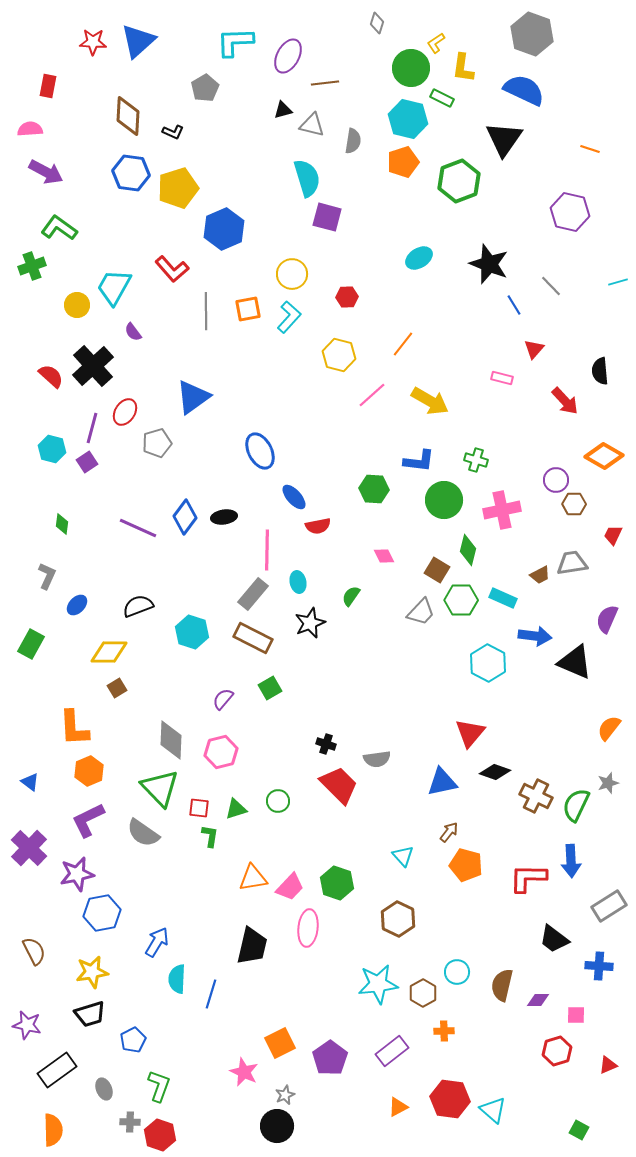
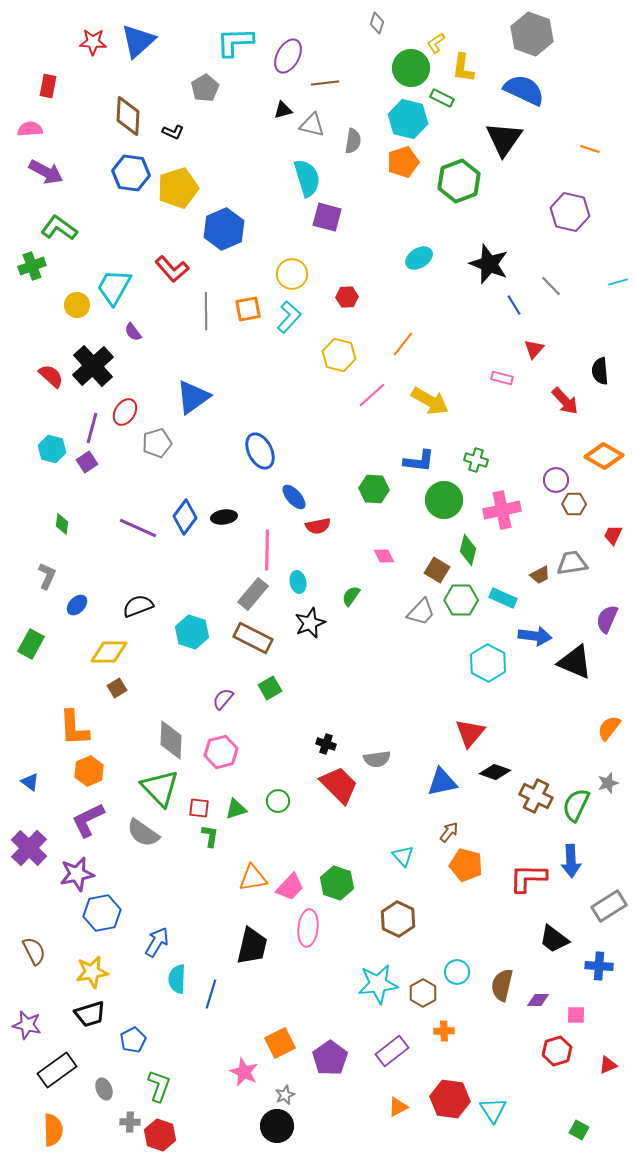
cyan triangle at (493, 1110): rotated 16 degrees clockwise
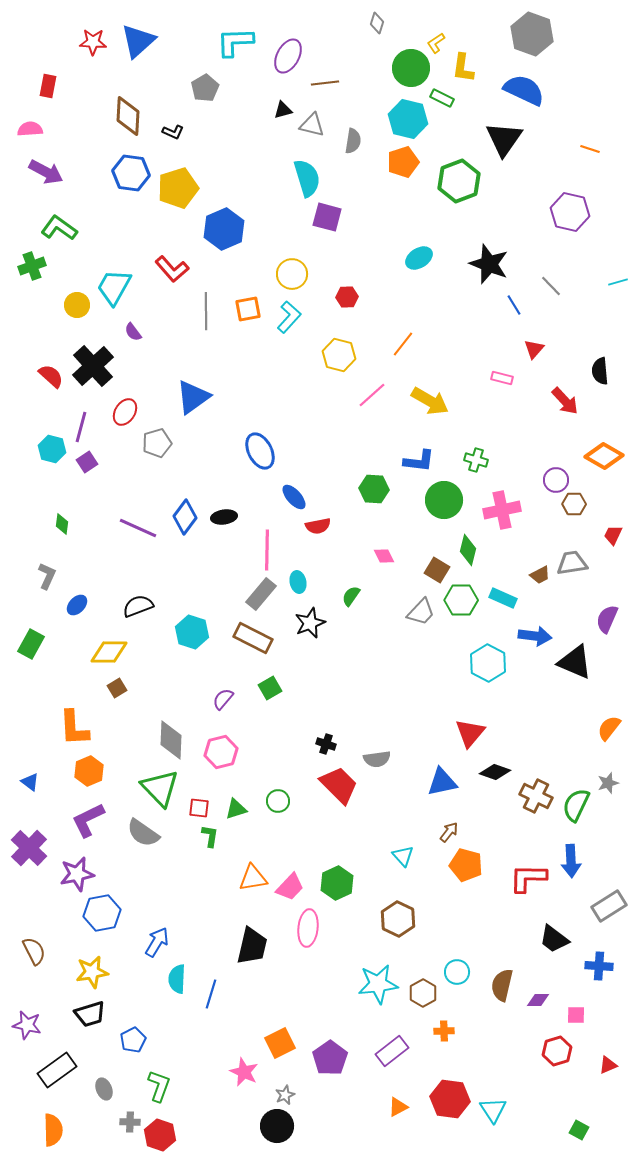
purple line at (92, 428): moved 11 px left, 1 px up
gray rectangle at (253, 594): moved 8 px right
green hexagon at (337, 883): rotated 16 degrees clockwise
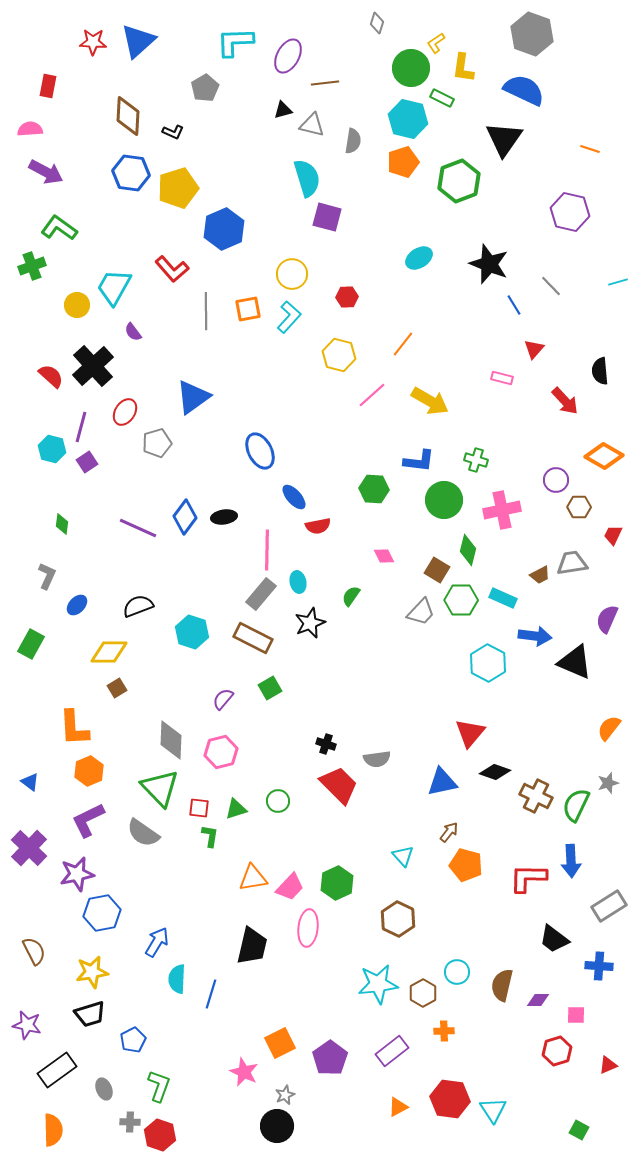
brown hexagon at (574, 504): moved 5 px right, 3 px down
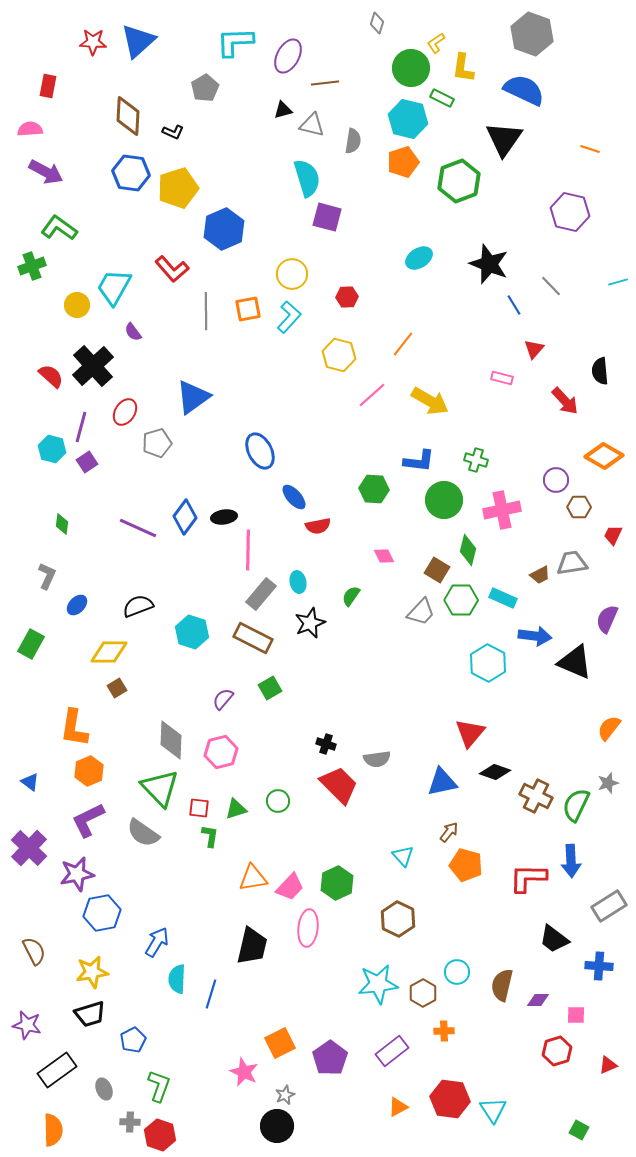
pink line at (267, 550): moved 19 px left
orange L-shape at (74, 728): rotated 12 degrees clockwise
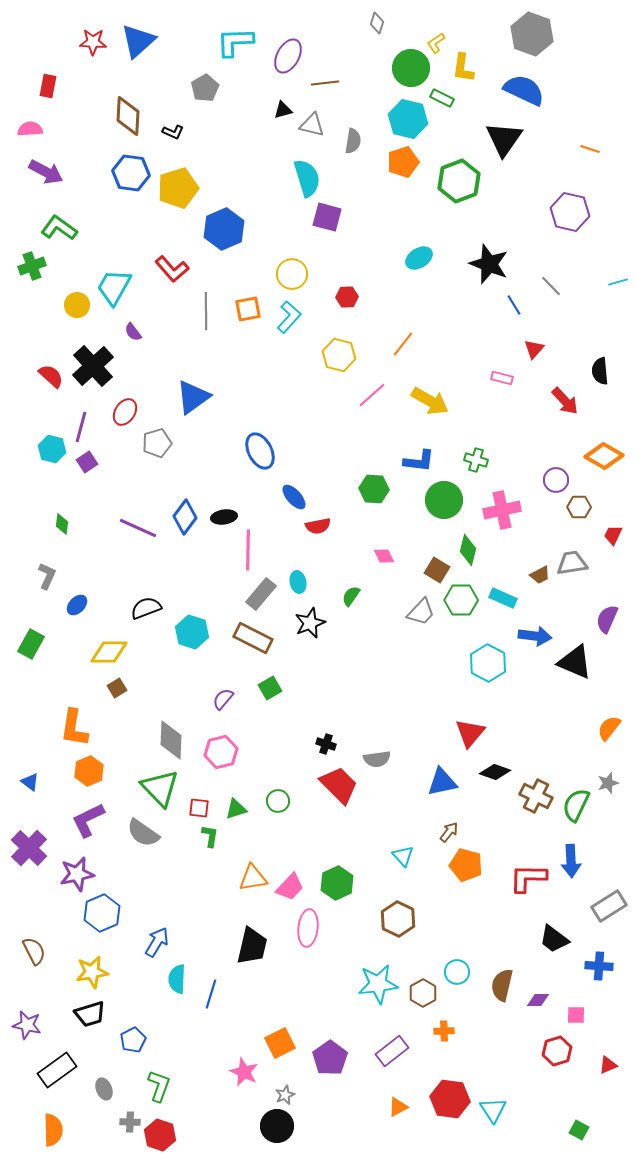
black semicircle at (138, 606): moved 8 px right, 2 px down
blue hexagon at (102, 913): rotated 12 degrees counterclockwise
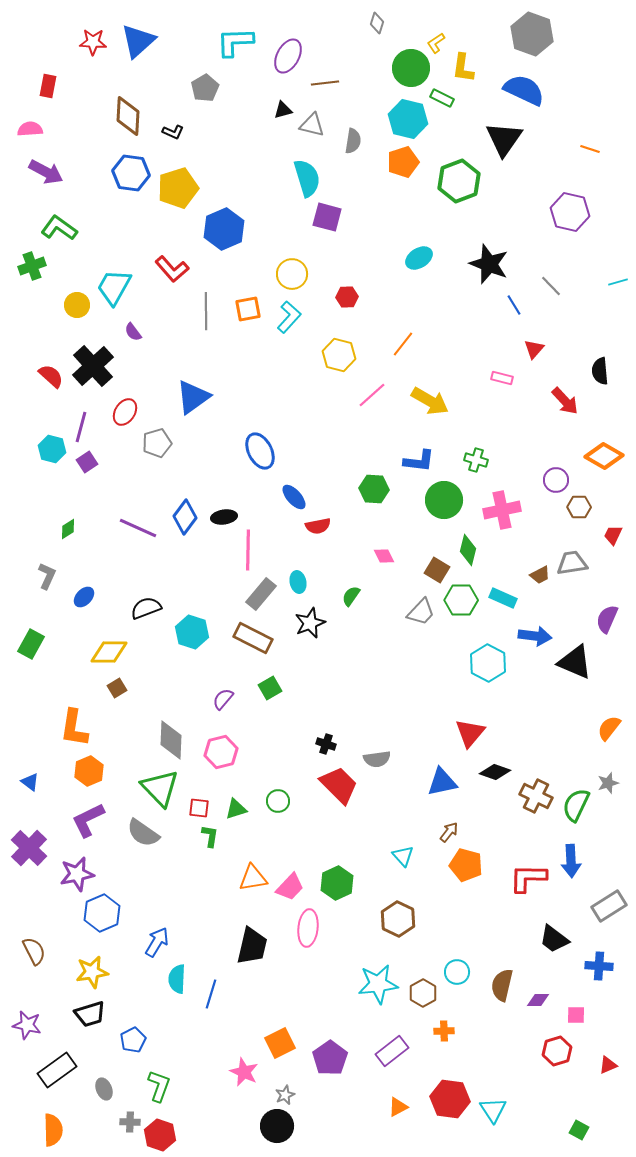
green diamond at (62, 524): moved 6 px right, 5 px down; rotated 50 degrees clockwise
blue ellipse at (77, 605): moved 7 px right, 8 px up
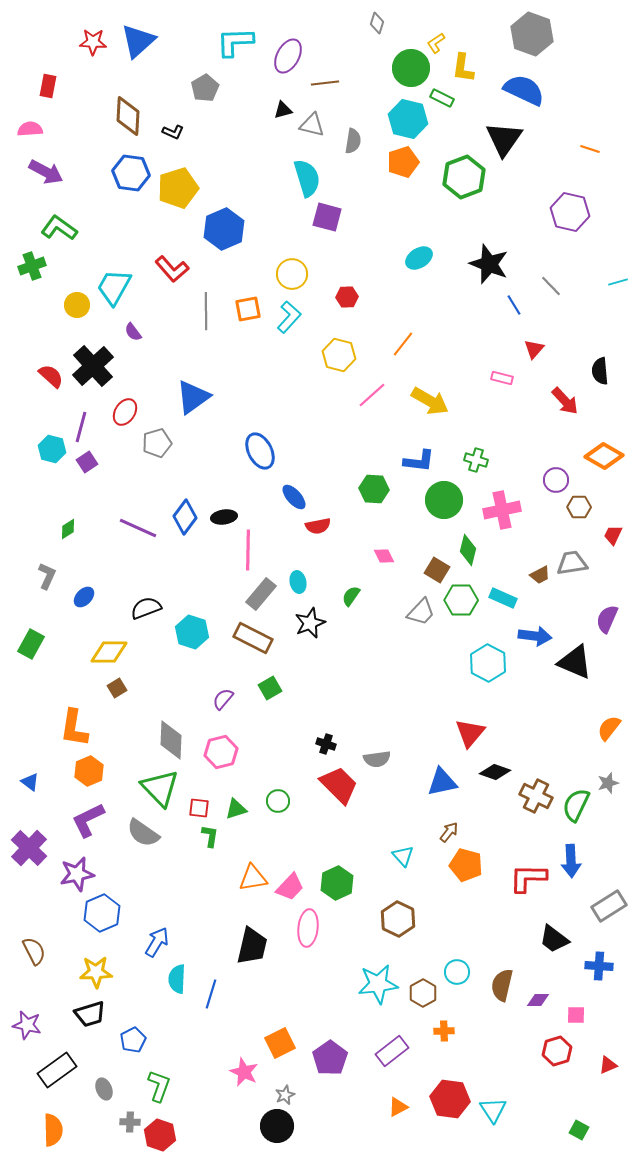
green hexagon at (459, 181): moved 5 px right, 4 px up
yellow star at (92, 972): moved 4 px right; rotated 8 degrees clockwise
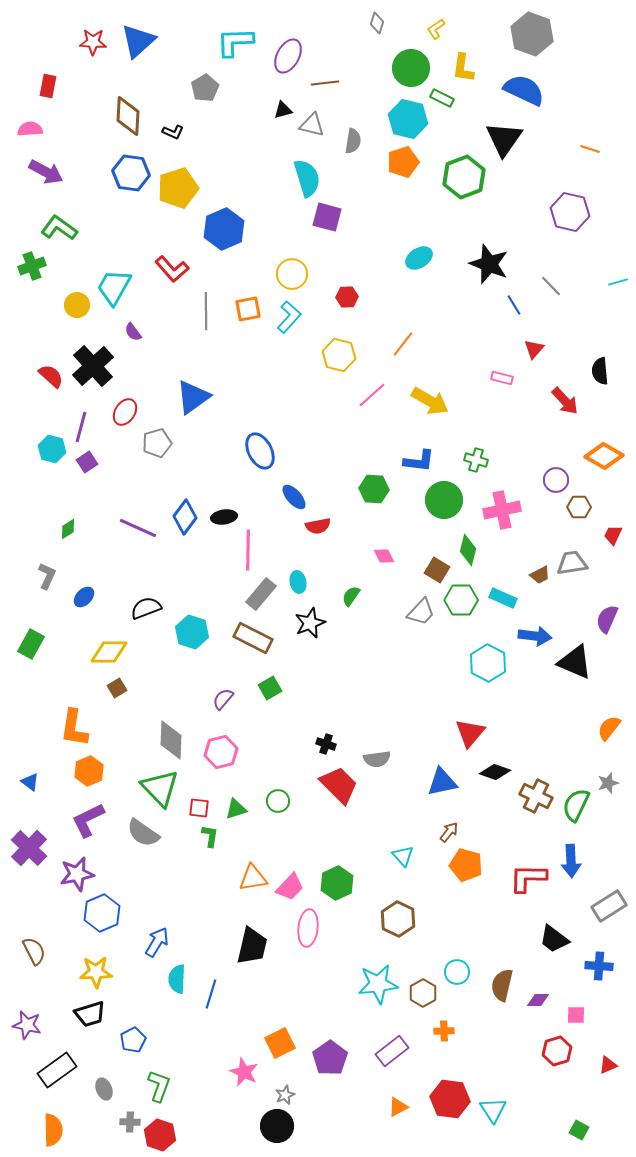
yellow L-shape at (436, 43): moved 14 px up
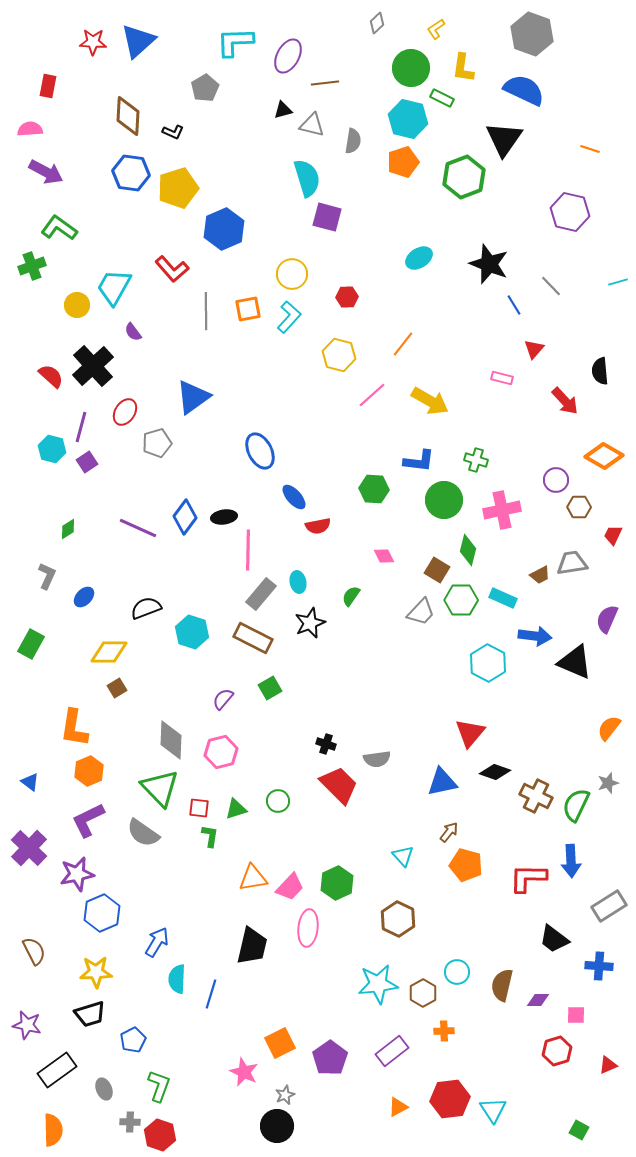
gray diamond at (377, 23): rotated 30 degrees clockwise
red hexagon at (450, 1099): rotated 15 degrees counterclockwise
